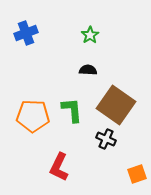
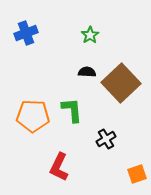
black semicircle: moved 1 px left, 2 px down
brown square: moved 5 px right, 22 px up; rotated 12 degrees clockwise
black cross: rotated 36 degrees clockwise
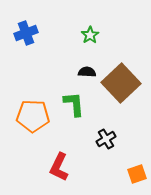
green L-shape: moved 2 px right, 6 px up
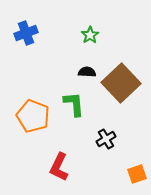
orange pentagon: rotated 20 degrees clockwise
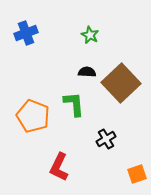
green star: rotated 12 degrees counterclockwise
